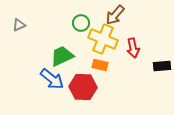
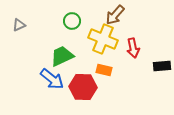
green circle: moved 9 px left, 2 px up
orange rectangle: moved 4 px right, 5 px down
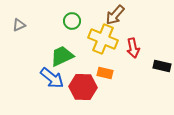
black rectangle: rotated 18 degrees clockwise
orange rectangle: moved 1 px right, 3 px down
blue arrow: moved 1 px up
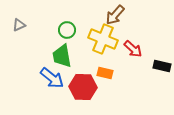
green circle: moved 5 px left, 9 px down
red arrow: moved 1 px down; rotated 36 degrees counterclockwise
green trapezoid: rotated 75 degrees counterclockwise
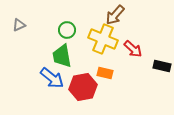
red hexagon: rotated 12 degrees counterclockwise
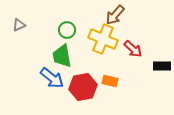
black rectangle: rotated 12 degrees counterclockwise
orange rectangle: moved 5 px right, 8 px down
